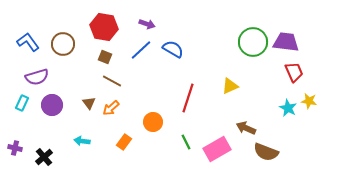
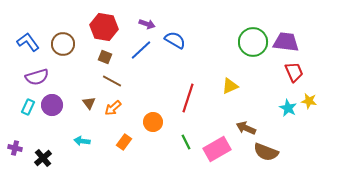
blue semicircle: moved 2 px right, 9 px up
cyan rectangle: moved 6 px right, 4 px down
orange arrow: moved 2 px right
black cross: moved 1 px left, 1 px down
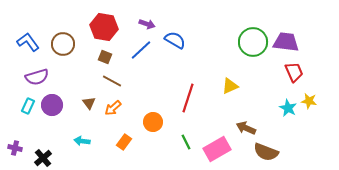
cyan rectangle: moved 1 px up
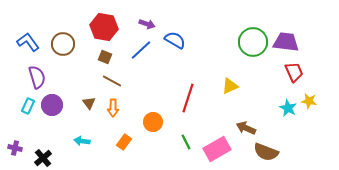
purple semicircle: rotated 90 degrees counterclockwise
orange arrow: rotated 48 degrees counterclockwise
